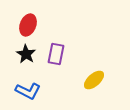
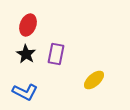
blue L-shape: moved 3 px left, 1 px down
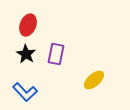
blue L-shape: rotated 20 degrees clockwise
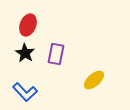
black star: moved 1 px left, 1 px up
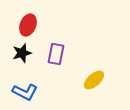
black star: moved 3 px left; rotated 24 degrees clockwise
blue L-shape: rotated 20 degrees counterclockwise
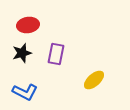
red ellipse: rotated 60 degrees clockwise
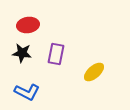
black star: rotated 24 degrees clockwise
yellow ellipse: moved 8 px up
blue L-shape: moved 2 px right
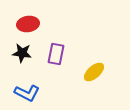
red ellipse: moved 1 px up
blue L-shape: moved 1 px down
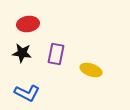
yellow ellipse: moved 3 px left, 2 px up; rotated 60 degrees clockwise
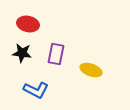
red ellipse: rotated 20 degrees clockwise
blue L-shape: moved 9 px right, 3 px up
